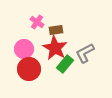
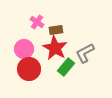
green rectangle: moved 1 px right, 3 px down
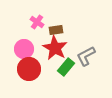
gray L-shape: moved 1 px right, 3 px down
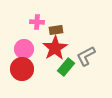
pink cross: rotated 32 degrees counterclockwise
red star: rotated 10 degrees clockwise
red circle: moved 7 px left
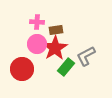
pink circle: moved 13 px right, 5 px up
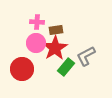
pink circle: moved 1 px left, 1 px up
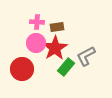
brown rectangle: moved 1 px right, 3 px up
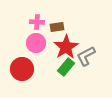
red star: moved 11 px right, 1 px up
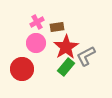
pink cross: rotated 32 degrees counterclockwise
